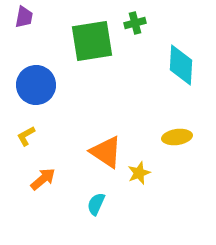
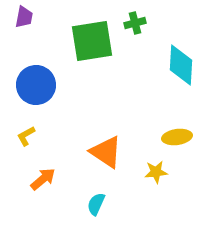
yellow star: moved 17 px right, 1 px up; rotated 15 degrees clockwise
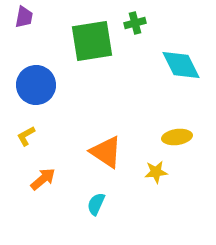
cyan diamond: rotated 30 degrees counterclockwise
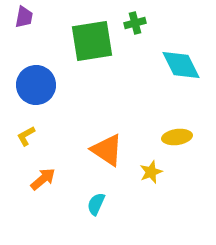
orange triangle: moved 1 px right, 2 px up
yellow star: moved 5 px left; rotated 15 degrees counterclockwise
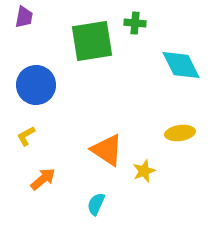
green cross: rotated 20 degrees clockwise
yellow ellipse: moved 3 px right, 4 px up
yellow star: moved 7 px left, 1 px up
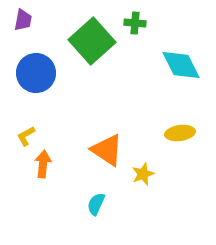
purple trapezoid: moved 1 px left, 3 px down
green square: rotated 33 degrees counterclockwise
blue circle: moved 12 px up
yellow star: moved 1 px left, 3 px down
orange arrow: moved 15 px up; rotated 44 degrees counterclockwise
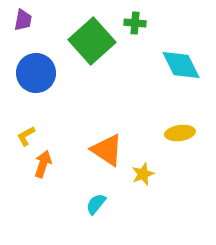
orange arrow: rotated 12 degrees clockwise
cyan semicircle: rotated 15 degrees clockwise
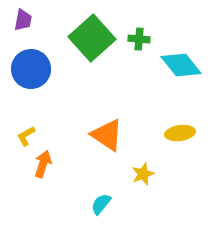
green cross: moved 4 px right, 16 px down
green square: moved 3 px up
cyan diamond: rotated 12 degrees counterclockwise
blue circle: moved 5 px left, 4 px up
orange triangle: moved 15 px up
cyan semicircle: moved 5 px right
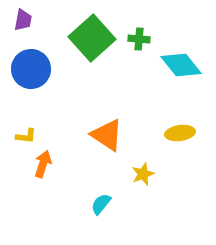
yellow L-shape: rotated 145 degrees counterclockwise
